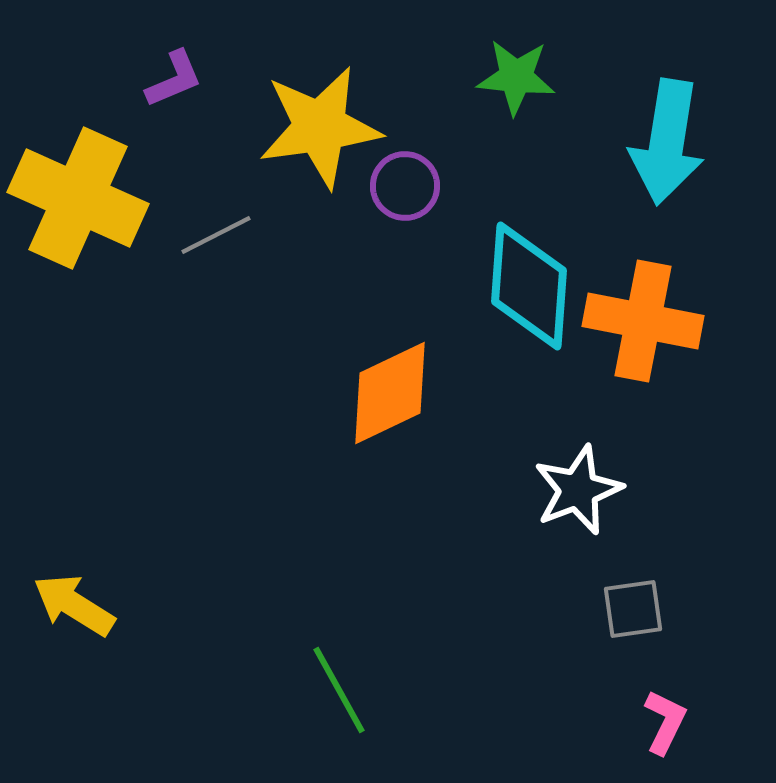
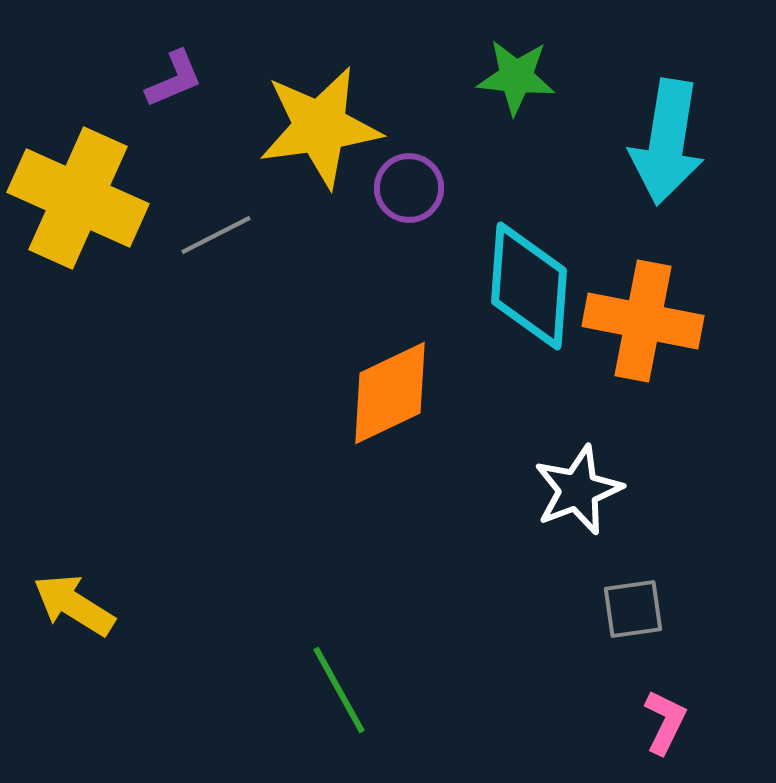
purple circle: moved 4 px right, 2 px down
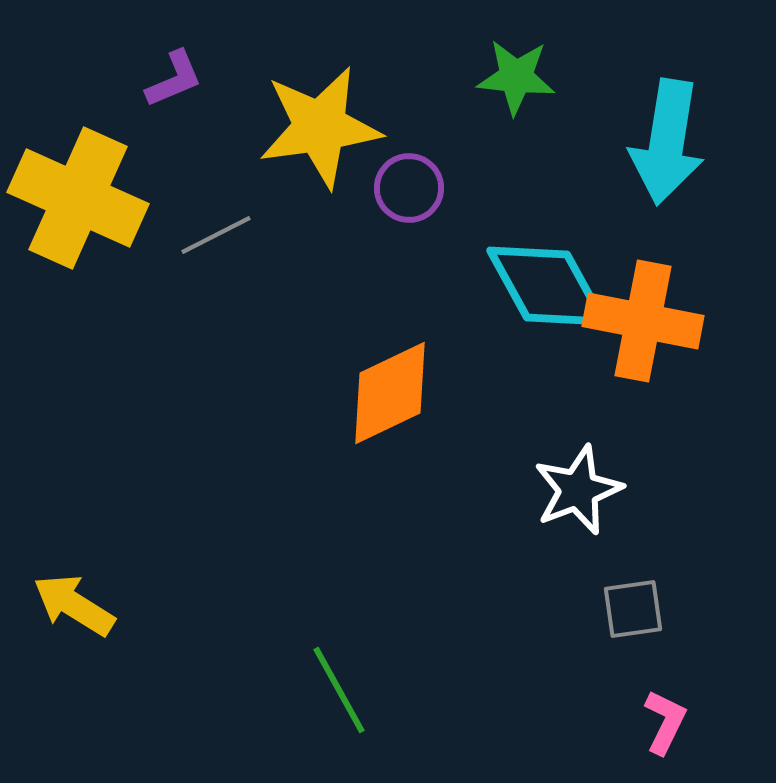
cyan diamond: moved 18 px right; rotated 33 degrees counterclockwise
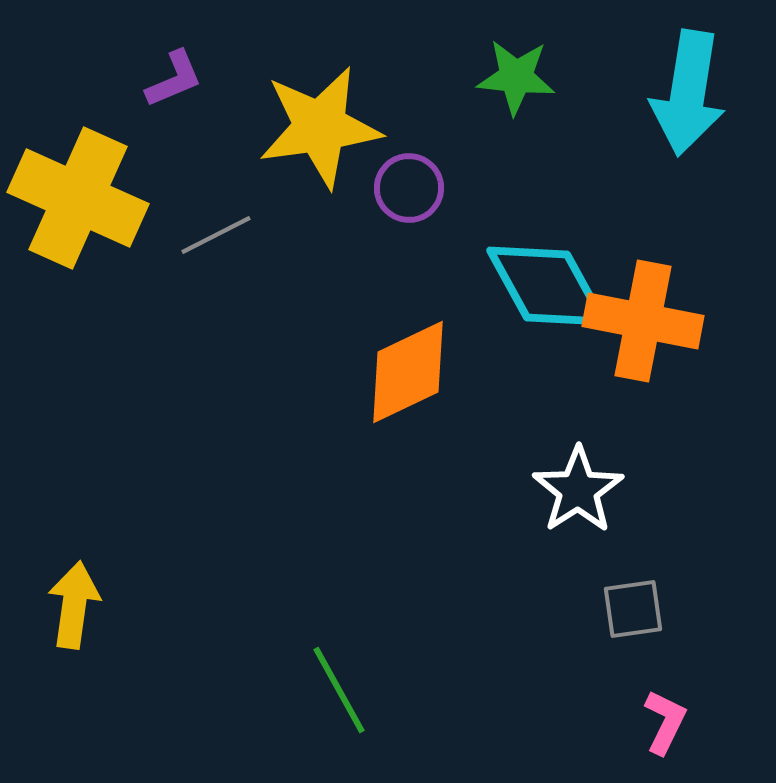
cyan arrow: moved 21 px right, 49 px up
orange diamond: moved 18 px right, 21 px up
white star: rotated 12 degrees counterclockwise
yellow arrow: rotated 66 degrees clockwise
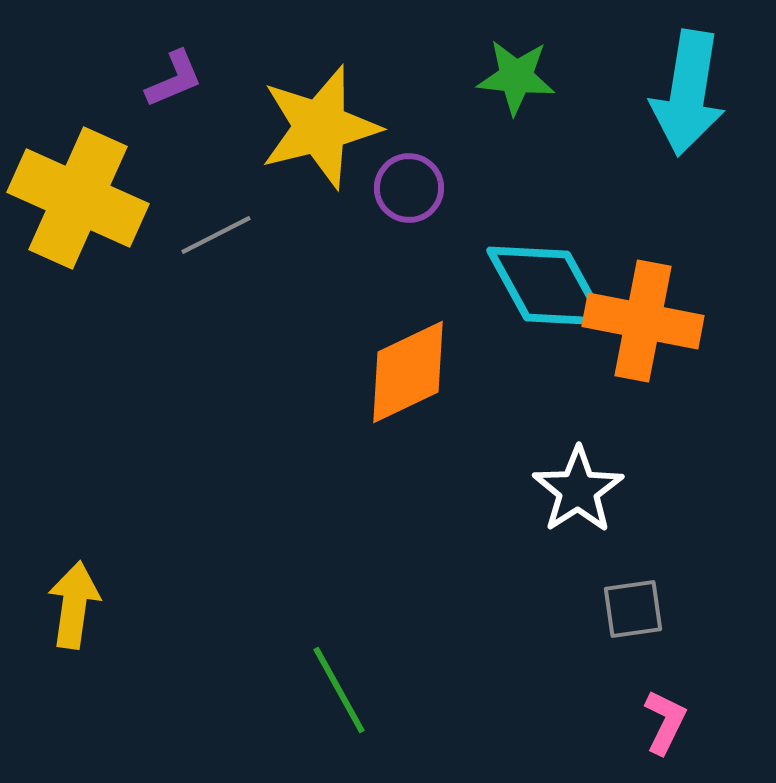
yellow star: rotated 6 degrees counterclockwise
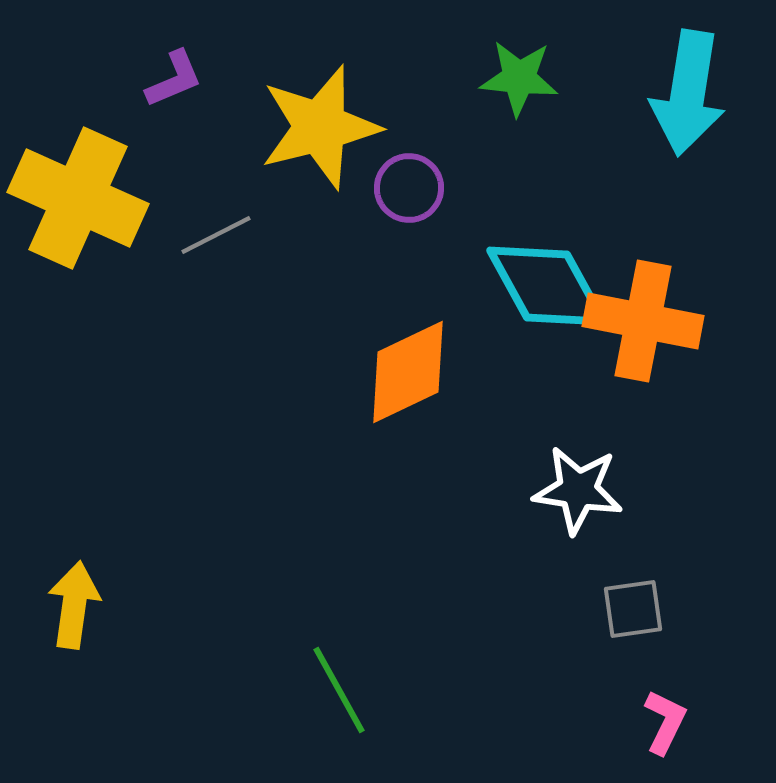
green star: moved 3 px right, 1 px down
white star: rotated 30 degrees counterclockwise
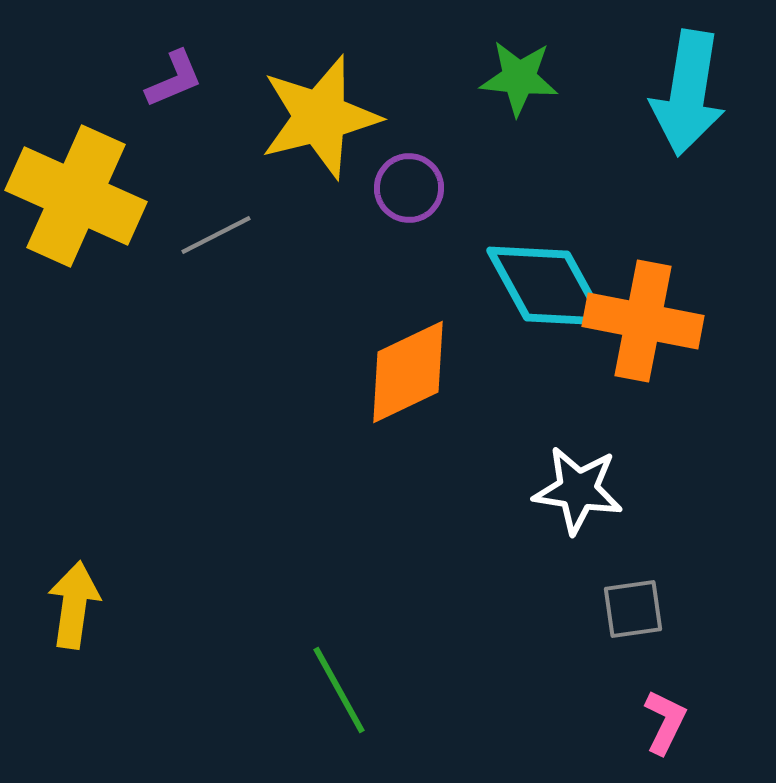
yellow star: moved 10 px up
yellow cross: moved 2 px left, 2 px up
